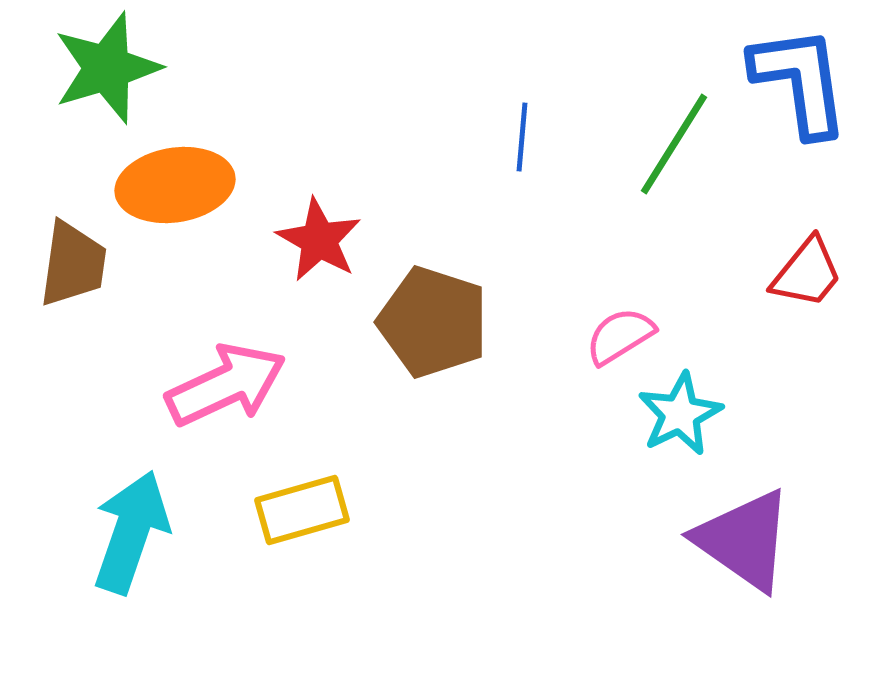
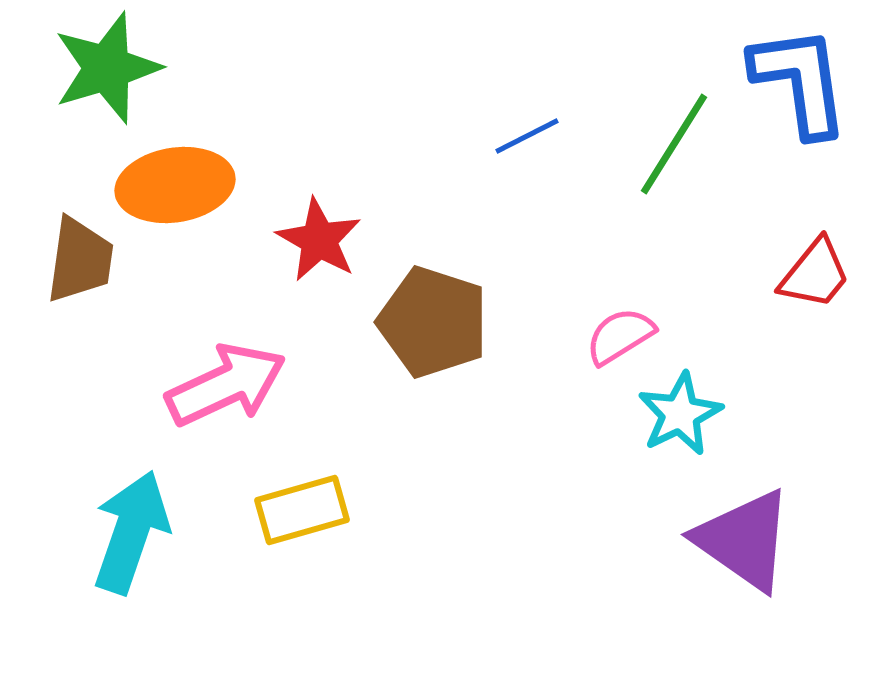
blue line: moved 5 px right, 1 px up; rotated 58 degrees clockwise
brown trapezoid: moved 7 px right, 4 px up
red trapezoid: moved 8 px right, 1 px down
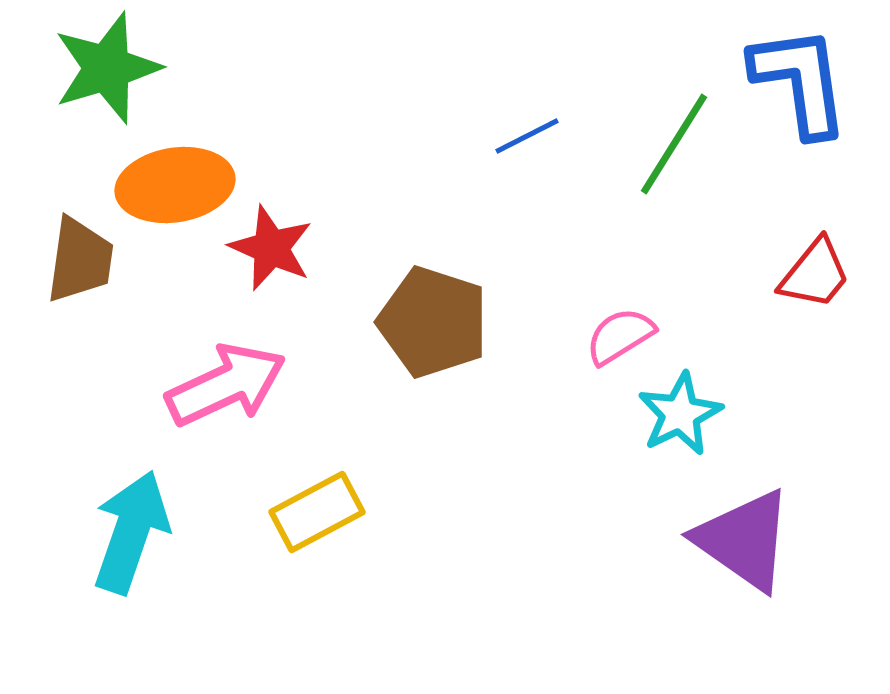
red star: moved 48 px left, 8 px down; rotated 6 degrees counterclockwise
yellow rectangle: moved 15 px right, 2 px down; rotated 12 degrees counterclockwise
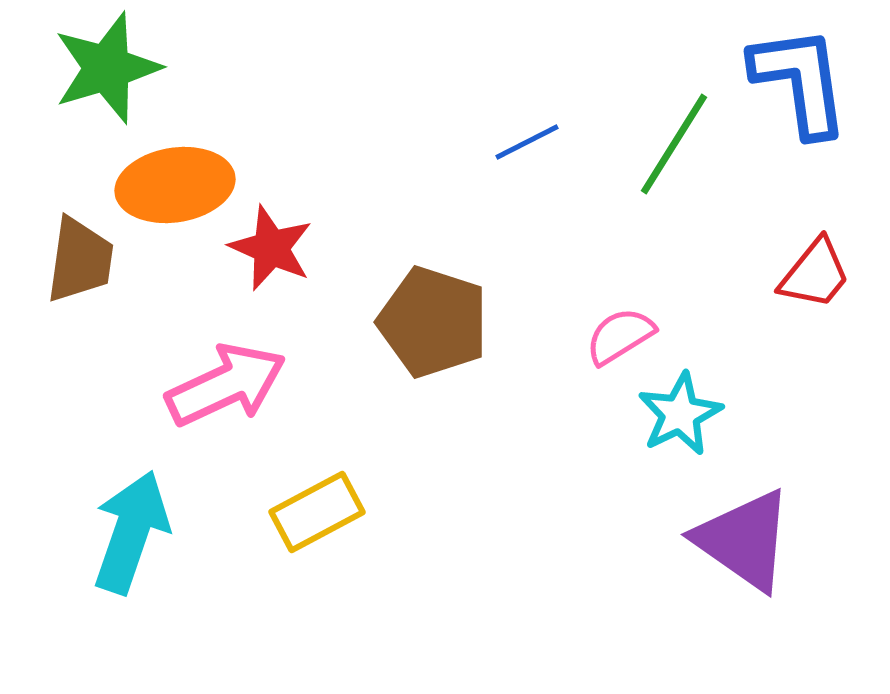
blue line: moved 6 px down
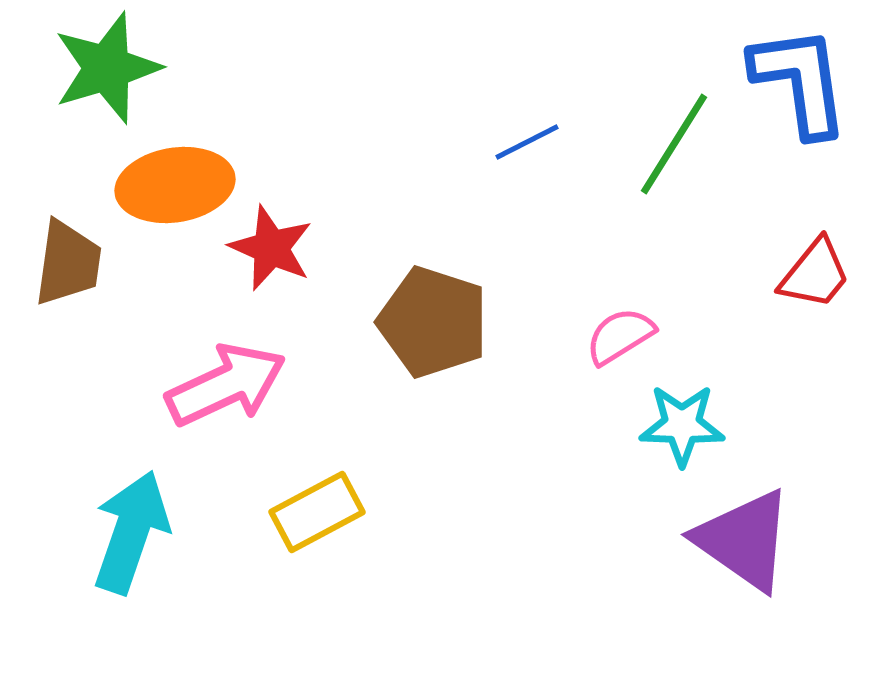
brown trapezoid: moved 12 px left, 3 px down
cyan star: moved 2 px right, 11 px down; rotated 28 degrees clockwise
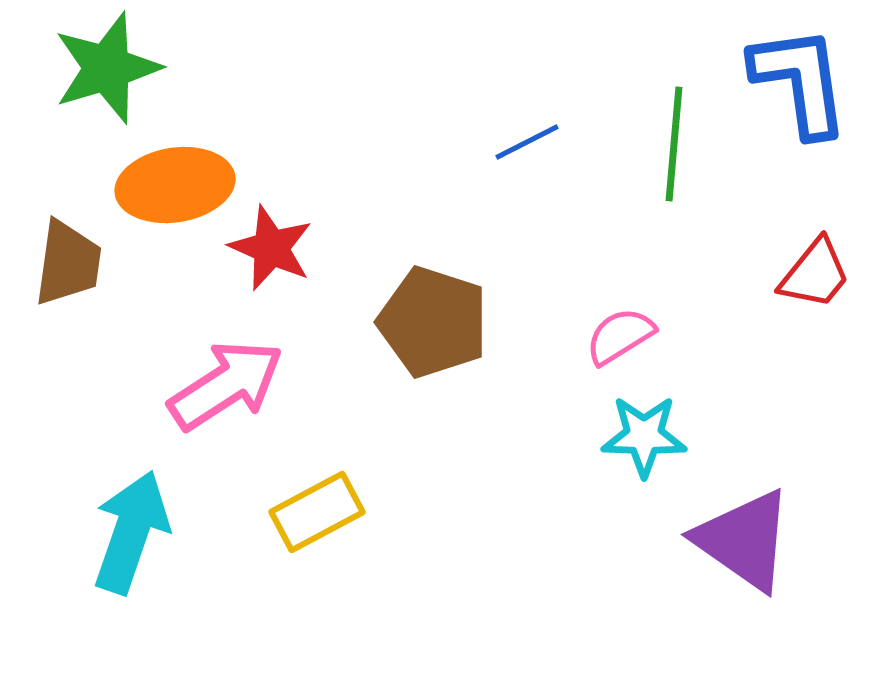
green line: rotated 27 degrees counterclockwise
pink arrow: rotated 8 degrees counterclockwise
cyan star: moved 38 px left, 11 px down
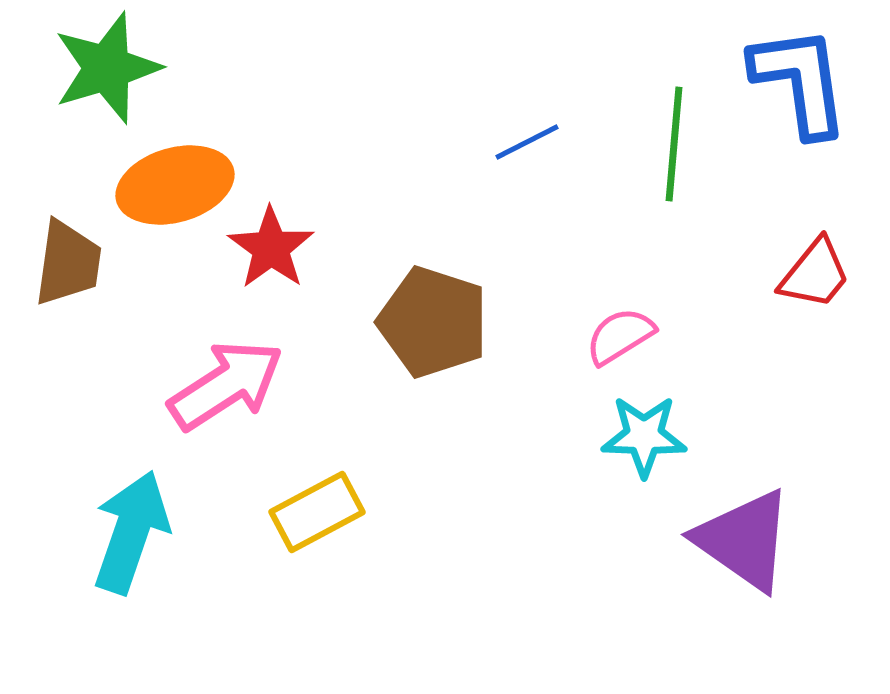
orange ellipse: rotated 7 degrees counterclockwise
red star: rotated 12 degrees clockwise
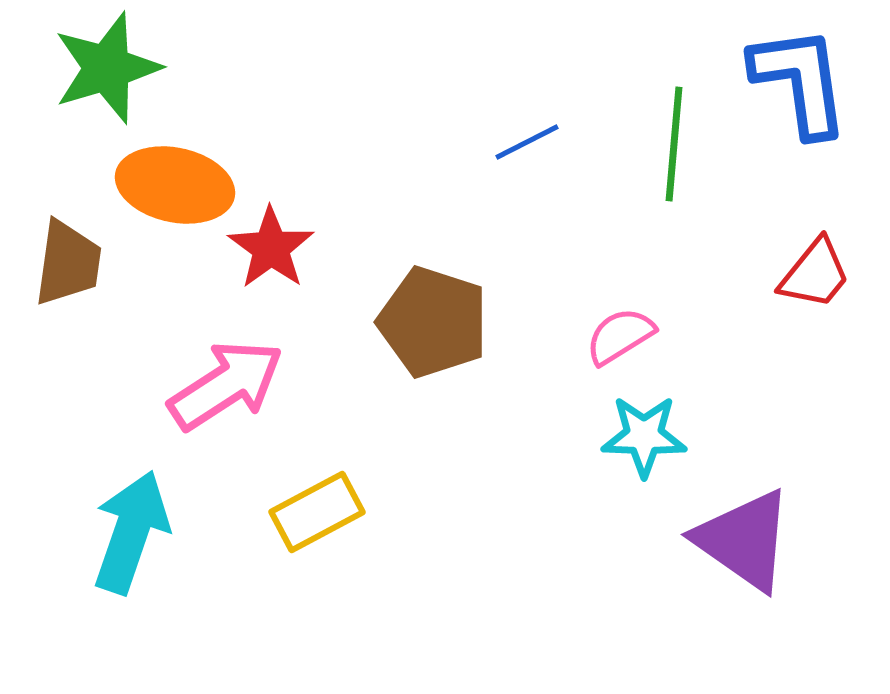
orange ellipse: rotated 28 degrees clockwise
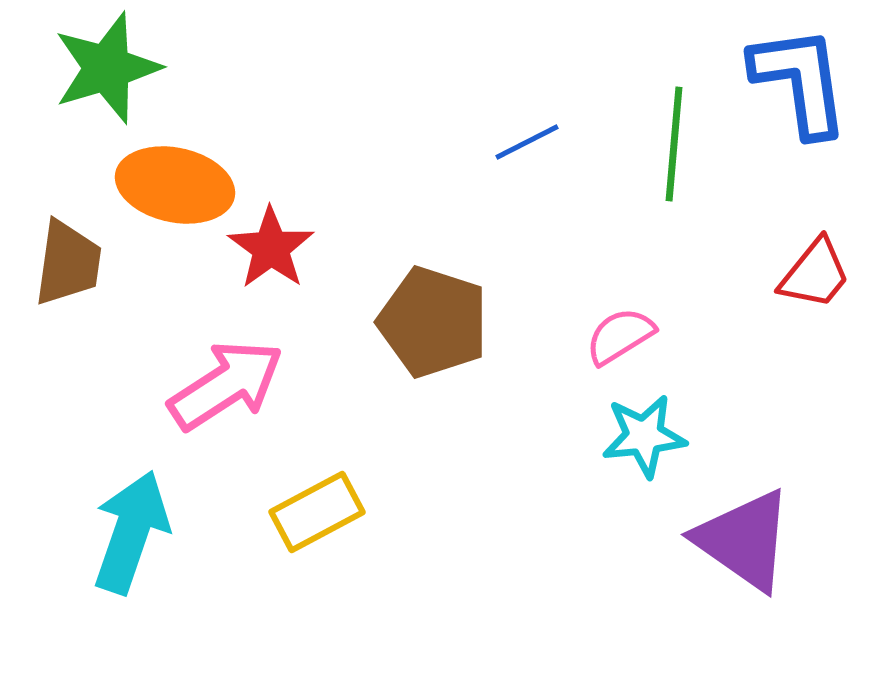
cyan star: rotated 8 degrees counterclockwise
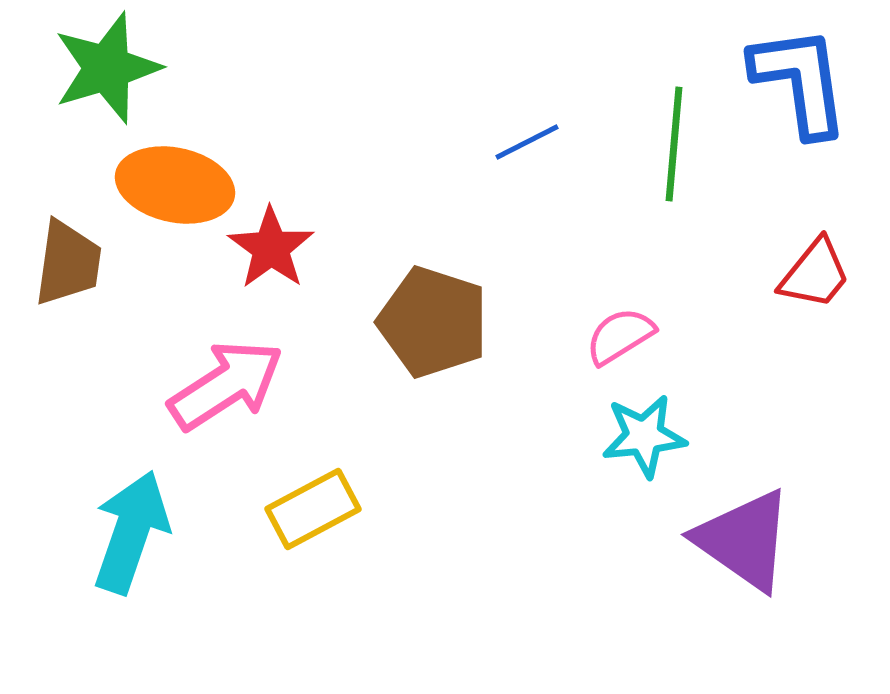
yellow rectangle: moved 4 px left, 3 px up
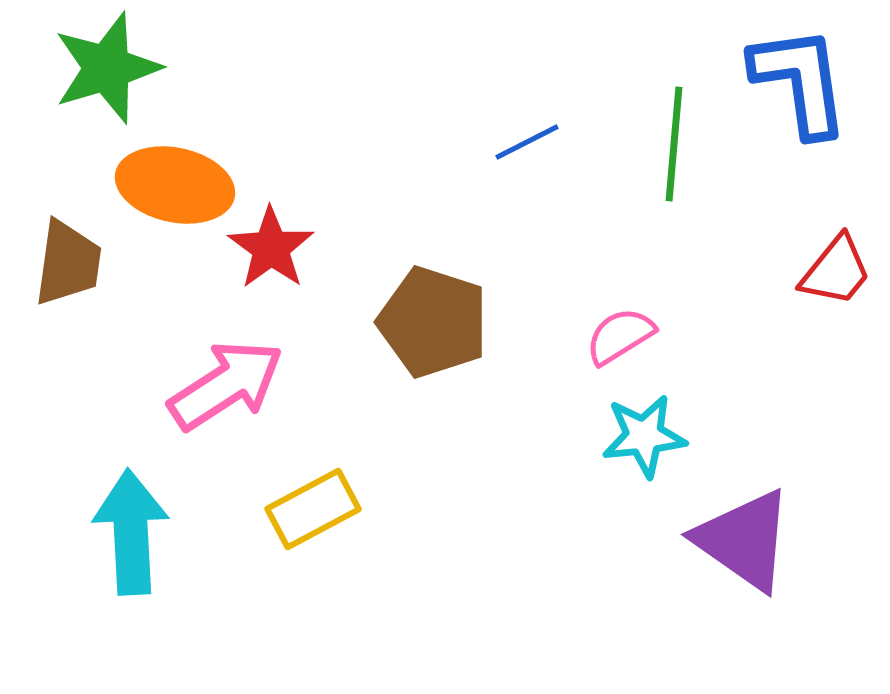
red trapezoid: moved 21 px right, 3 px up
cyan arrow: rotated 22 degrees counterclockwise
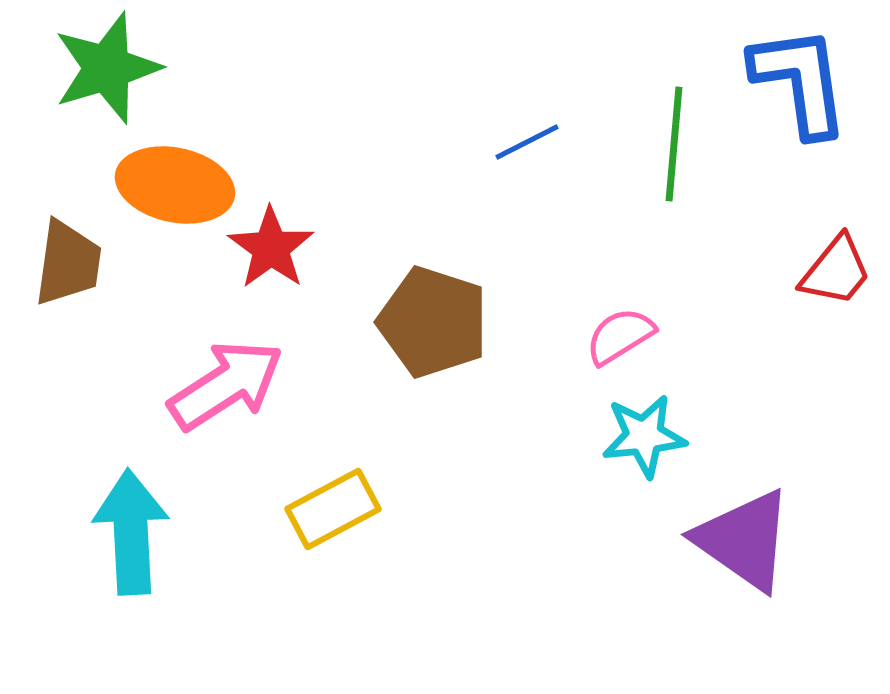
yellow rectangle: moved 20 px right
